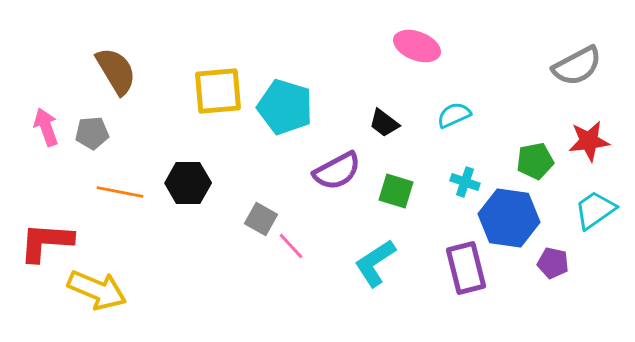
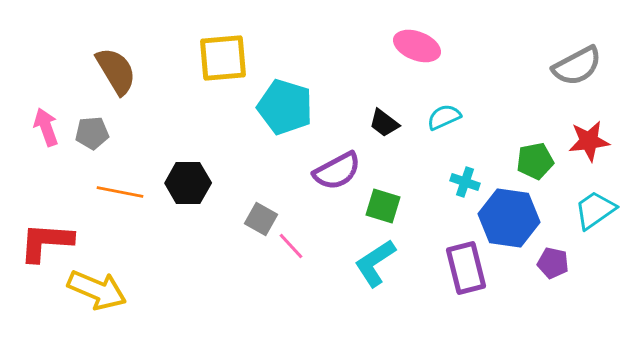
yellow square: moved 5 px right, 33 px up
cyan semicircle: moved 10 px left, 2 px down
green square: moved 13 px left, 15 px down
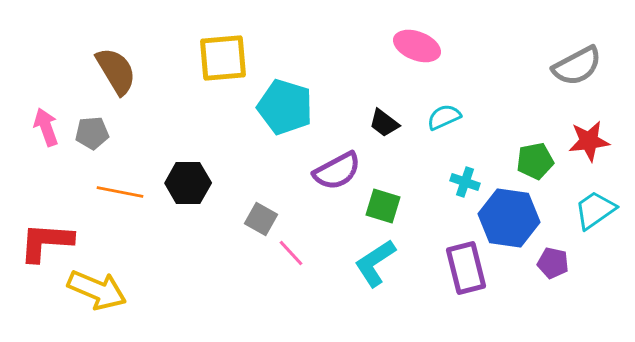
pink line: moved 7 px down
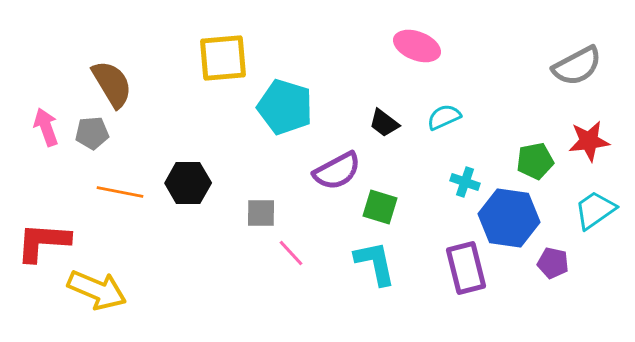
brown semicircle: moved 4 px left, 13 px down
green square: moved 3 px left, 1 px down
gray square: moved 6 px up; rotated 28 degrees counterclockwise
red L-shape: moved 3 px left
cyan L-shape: rotated 111 degrees clockwise
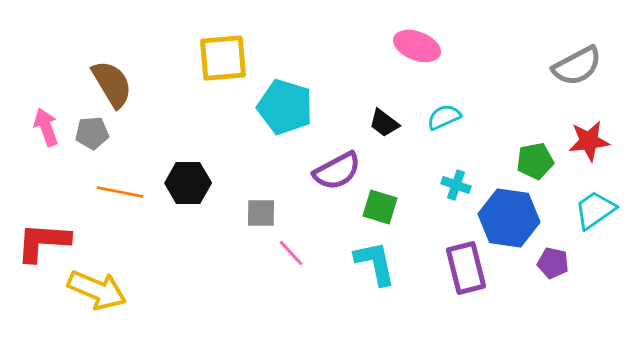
cyan cross: moved 9 px left, 3 px down
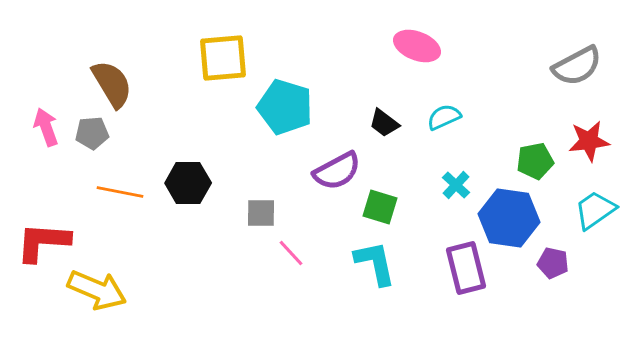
cyan cross: rotated 24 degrees clockwise
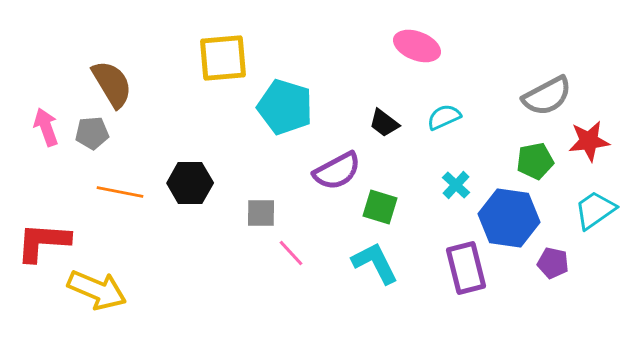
gray semicircle: moved 30 px left, 30 px down
black hexagon: moved 2 px right
cyan L-shape: rotated 15 degrees counterclockwise
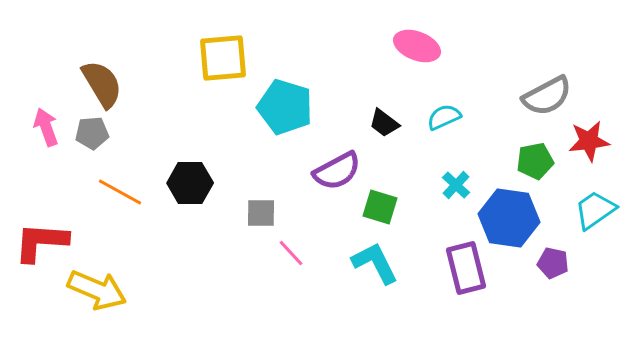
brown semicircle: moved 10 px left
orange line: rotated 18 degrees clockwise
red L-shape: moved 2 px left
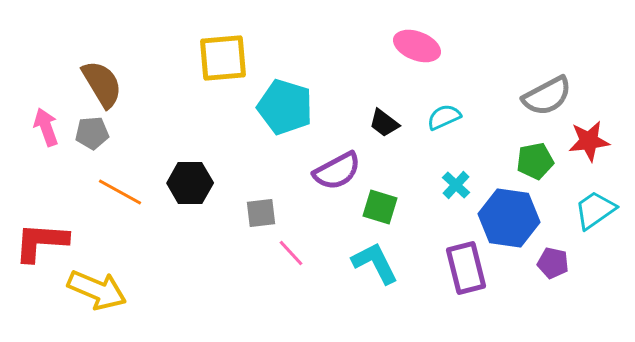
gray square: rotated 8 degrees counterclockwise
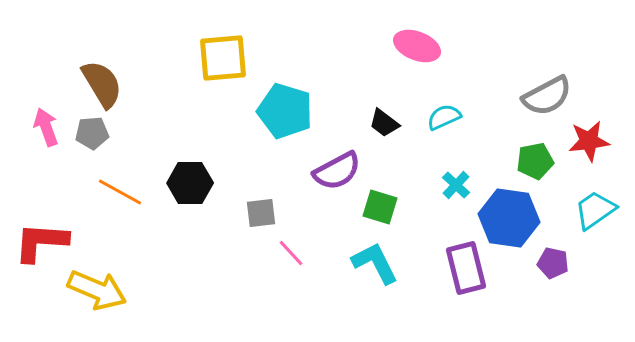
cyan pentagon: moved 4 px down
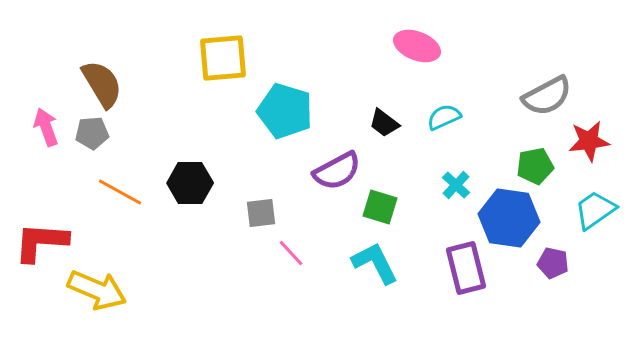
green pentagon: moved 5 px down
